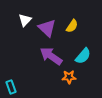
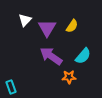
purple triangle: rotated 18 degrees clockwise
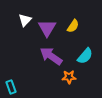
yellow semicircle: moved 1 px right
cyan semicircle: moved 2 px right
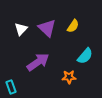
white triangle: moved 4 px left, 9 px down
purple triangle: rotated 18 degrees counterclockwise
purple arrow: moved 13 px left, 6 px down; rotated 110 degrees clockwise
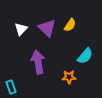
yellow semicircle: moved 3 px left, 1 px up
purple arrow: rotated 65 degrees counterclockwise
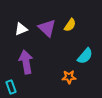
white triangle: rotated 24 degrees clockwise
purple arrow: moved 12 px left
